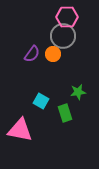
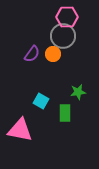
green rectangle: rotated 18 degrees clockwise
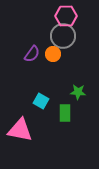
pink hexagon: moved 1 px left, 1 px up
green star: rotated 14 degrees clockwise
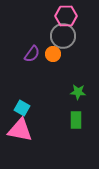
cyan square: moved 19 px left, 7 px down
green rectangle: moved 11 px right, 7 px down
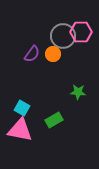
pink hexagon: moved 15 px right, 16 px down
green rectangle: moved 22 px left; rotated 60 degrees clockwise
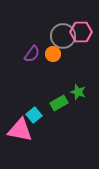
green star: rotated 14 degrees clockwise
cyan square: moved 12 px right, 7 px down; rotated 21 degrees clockwise
green rectangle: moved 5 px right, 17 px up
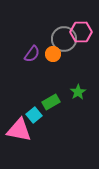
gray circle: moved 1 px right, 3 px down
green star: rotated 21 degrees clockwise
green rectangle: moved 8 px left, 1 px up
pink triangle: moved 1 px left
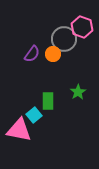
pink hexagon: moved 1 px right, 5 px up; rotated 20 degrees clockwise
green rectangle: moved 3 px left, 1 px up; rotated 60 degrees counterclockwise
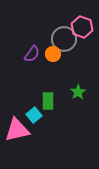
pink triangle: moved 2 px left; rotated 24 degrees counterclockwise
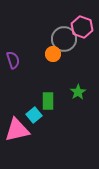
purple semicircle: moved 19 px left, 6 px down; rotated 54 degrees counterclockwise
